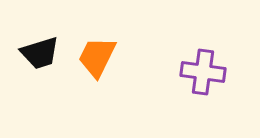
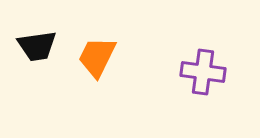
black trapezoid: moved 3 px left, 7 px up; rotated 9 degrees clockwise
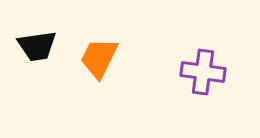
orange trapezoid: moved 2 px right, 1 px down
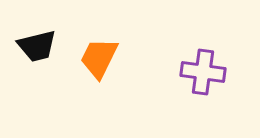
black trapezoid: rotated 6 degrees counterclockwise
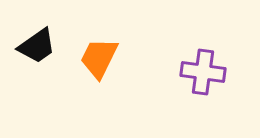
black trapezoid: rotated 21 degrees counterclockwise
